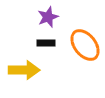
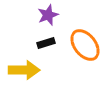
purple star: moved 2 px up
black rectangle: rotated 18 degrees counterclockwise
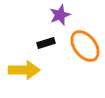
purple star: moved 12 px right
orange ellipse: moved 1 px down
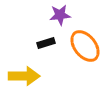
purple star: rotated 15 degrees clockwise
yellow arrow: moved 6 px down
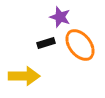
purple star: moved 2 px down; rotated 25 degrees clockwise
orange ellipse: moved 5 px left, 1 px up
